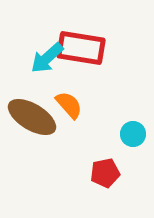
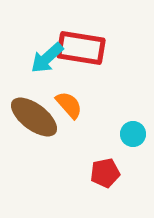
brown ellipse: moved 2 px right; rotated 6 degrees clockwise
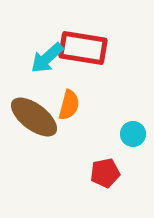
red rectangle: moved 2 px right
orange semicircle: rotated 56 degrees clockwise
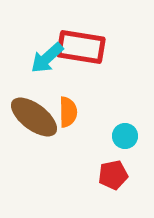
red rectangle: moved 2 px left, 1 px up
orange semicircle: moved 1 px left, 7 px down; rotated 16 degrees counterclockwise
cyan circle: moved 8 px left, 2 px down
red pentagon: moved 8 px right, 2 px down
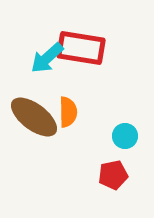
red rectangle: moved 1 px down
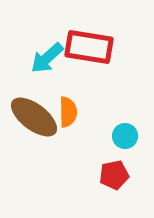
red rectangle: moved 8 px right, 1 px up
red pentagon: moved 1 px right
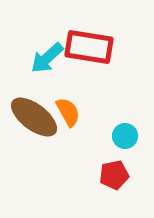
orange semicircle: rotated 28 degrees counterclockwise
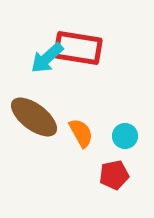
red rectangle: moved 11 px left, 1 px down
orange semicircle: moved 13 px right, 21 px down
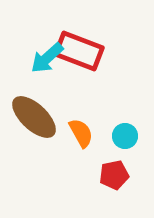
red rectangle: moved 1 px right, 3 px down; rotated 12 degrees clockwise
brown ellipse: rotated 6 degrees clockwise
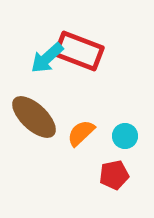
orange semicircle: rotated 104 degrees counterclockwise
